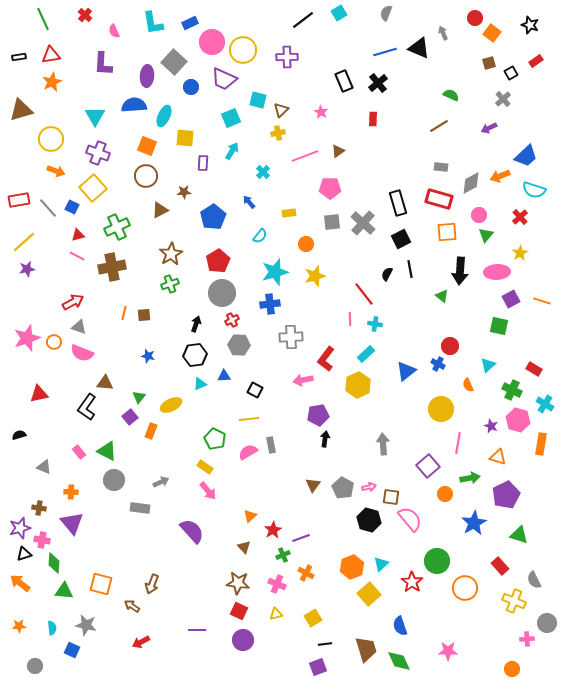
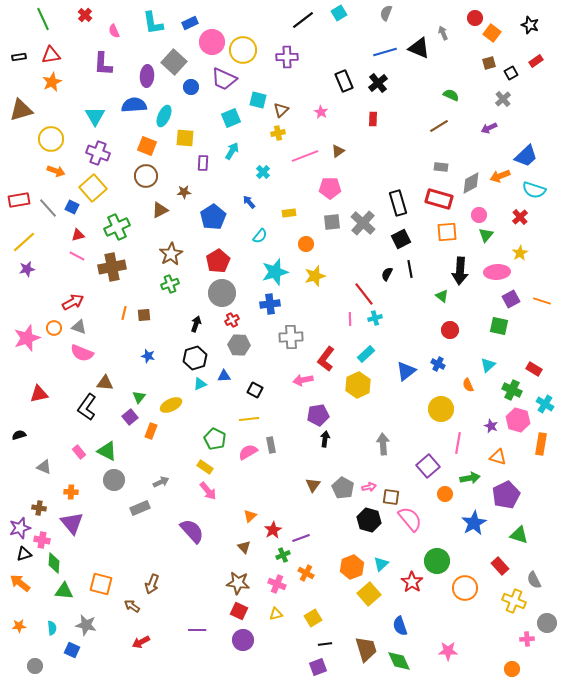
cyan cross at (375, 324): moved 6 px up; rotated 24 degrees counterclockwise
orange circle at (54, 342): moved 14 px up
red circle at (450, 346): moved 16 px up
black hexagon at (195, 355): moved 3 px down; rotated 10 degrees counterclockwise
gray rectangle at (140, 508): rotated 30 degrees counterclockwise
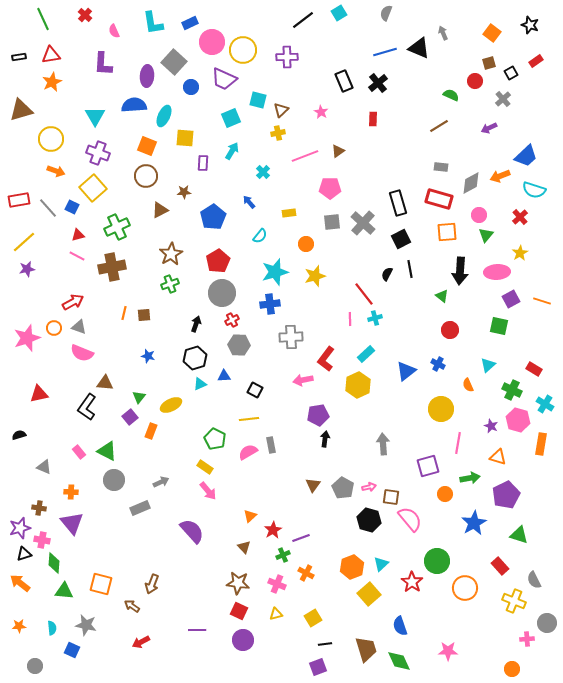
red circle at (475, 18): moved 63 px down
purple square at (428, 466): rotated 25 degrees clockwise
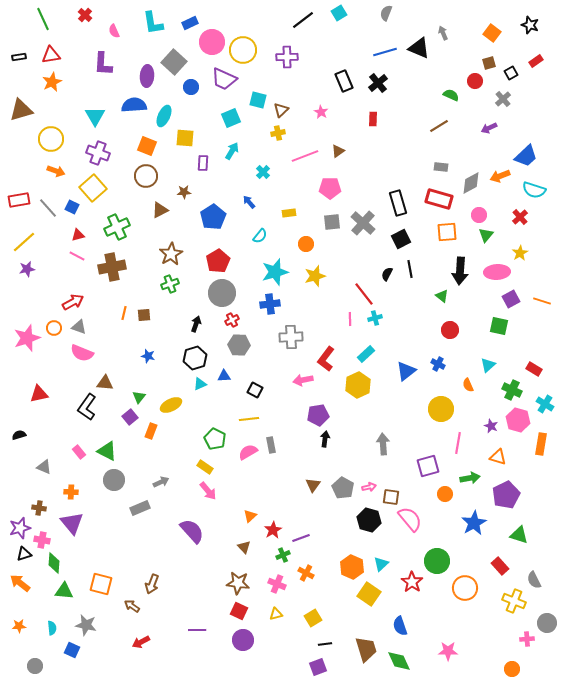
orange hexagon at (352, 567): rotated 15 degrees counterclockwise
yellow square at (369, 594): rotated 15 degrees counterclockwise
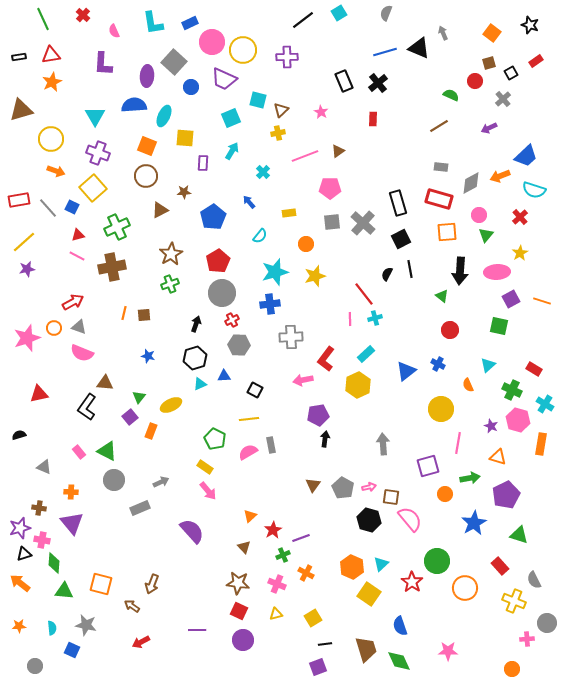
red cross at (85, 15): moved 2 px left
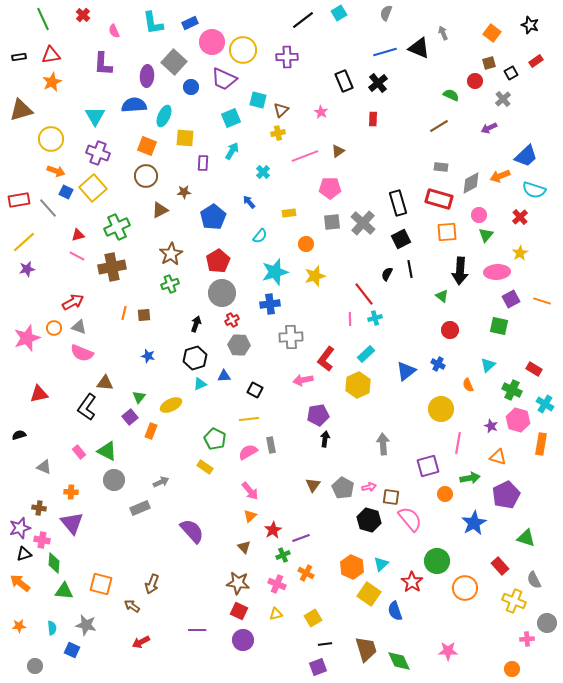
blue square at (72, 207): moved 6 px left, 15 px up
pink arrow at (208, 491): moved 42 px right
green triangle at (519, 535): moved 7 px right, 3 px down
blue semicircle at (400, 626): moved 5 px left, 15 px up
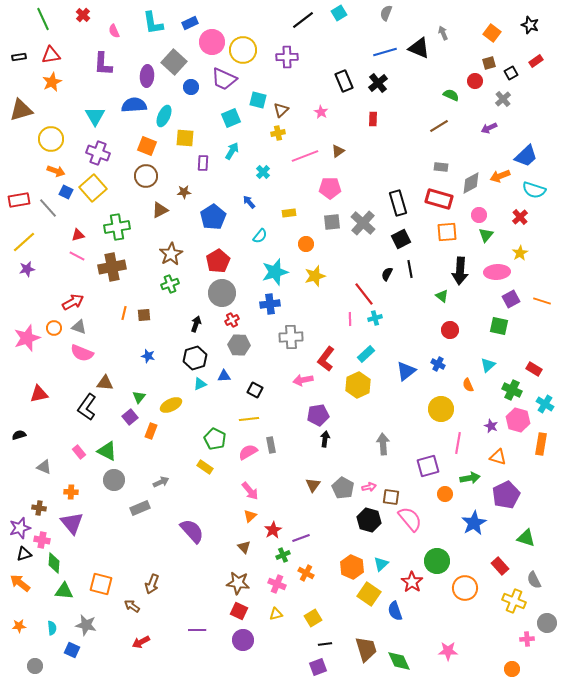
green cross at (117, 227): rotated 15 degrees clockwise
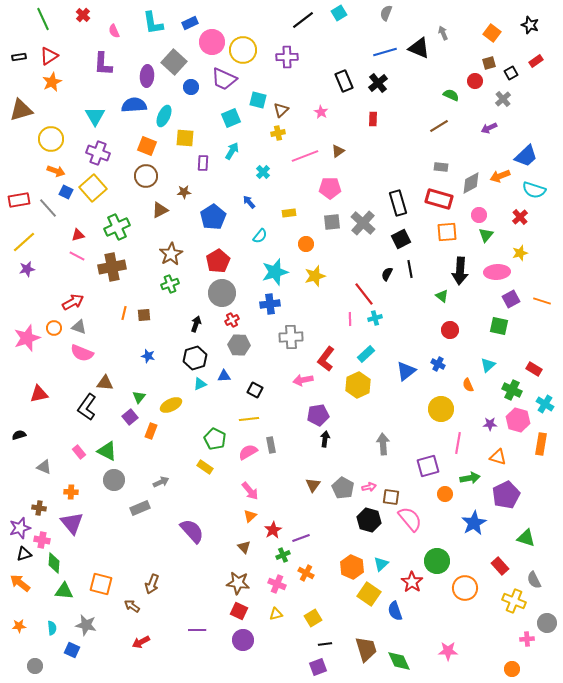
red triangle at (51, 55): moved 2 px left, 1 px down; rotated 24 degrees counterclockwise
green cross at (117, 227): rotated 15 degrees counterclockwise
yellow star at (520, 253): rotated 14 degrees clockwise
purple star at (491, 426): moved 1 px left, 2 px up; rotated 24 degrees counterclockwise
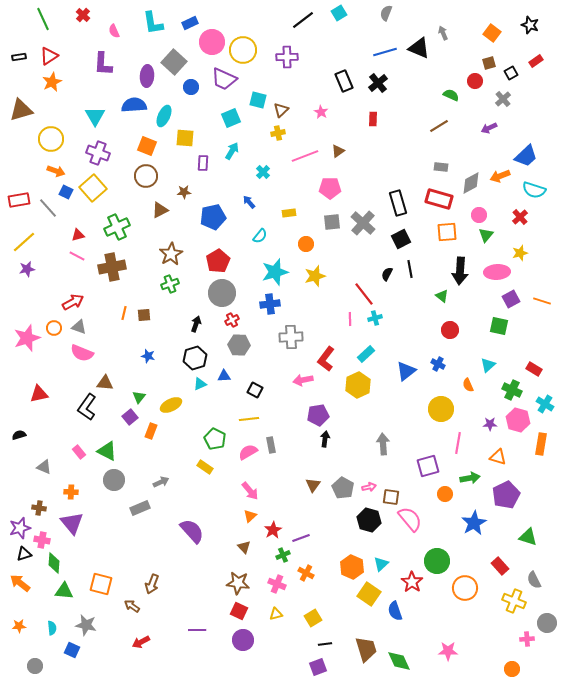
blue pentagon at (213, 217): rotated 20 degrees clockwise
green triangle at (526, 538): moved 2 px right, 1 px up
